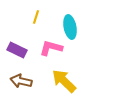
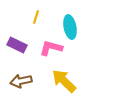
purple rectangle: moved 5 px up
brown arrow: rotated 25 degrees counterclockwise
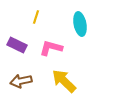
cyan ellipse: moved 10 px right, 3 px up
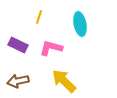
yellow line: moved 3 px right
purple rectangle: moved 1 px right
brown arrow: moved 3 px left
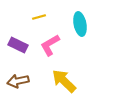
yellow line: rotated 56 degrees clockwise
pink L-shape: moved 1 px left, 3 px up; rotated 45 degrees counterclockwise
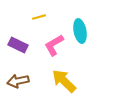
cyan ellipse: moved 7 px down
pink L-shape: moved 4 px right
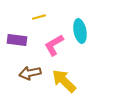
purple rectangle: moved 1 px left, 5 px up; rotated 18 degrees counterclockwise
brown arrow: moved 12 px right, 8 px up
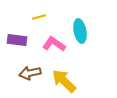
pink L-shape: moved 1 px up; rotated 65 degrees clockwise
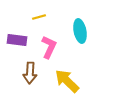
pink L-shape: moved 5 px left, 3 px down; rotated 80 degrees clockwise
brown arrow: rotated 75 degrees counterclockwise
yellow arrow: moved 3 px right
